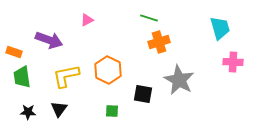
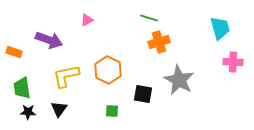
green trapezoid: moved 11 px down
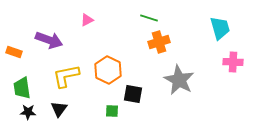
black square: moved 10 px left
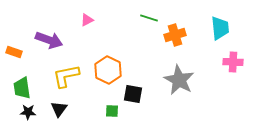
cyan trapezoid: rotated 10 degrees clockwise
orange cross: moved 16 px right, 7 px up
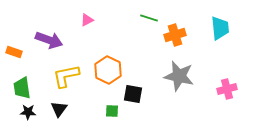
pink cross: moved 6 px left, 27 px down; rotated 18 degrees counterclockwise
gray star: moved 4 px up; rotated 16 degrees counterclockwise
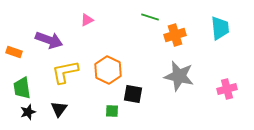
green line: moved 1 px right, 1 px up
yellow L-shape: moved 1 px left, 4 px up
black star: rotated 21 degrees counterclockwise
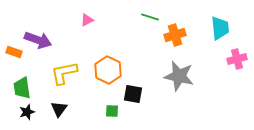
purple arrow: moved 11 px left
yellow L-shape: moved 1 px left, 1 px down
pink cross: moved 10 px right, 30 px up
black star: moved 1 px left
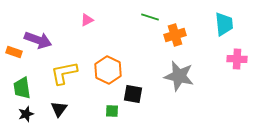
cyan trapezoid: moved 4 px right, 4 px up
pink cross: rotated 18 degrees clockwise
black star: moved 1 px left, 2 px down
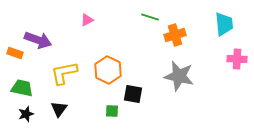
orange rectangle: moved 1 px right, 1 px down
green trapezoid: rotated 110 degrees clockwise
